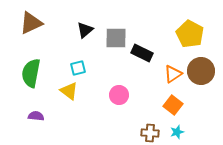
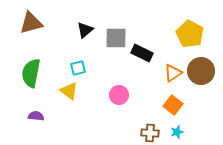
brown triangle: rotated 10 degrees clockwise
orange triangle: moved 1 px up
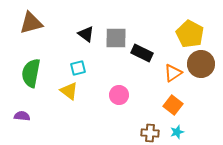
black triangle: moved 1 px right, 4 px down; rotated 42 degrees counterclockwise
brown circle: moved 7 px up
purple semicircle: moved 14 px left
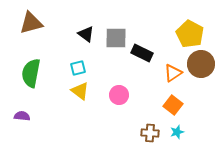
yellow triangle: moved 11 px right
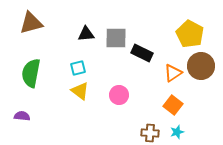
black triangle: rotated 42 degrees counterclockwise
brown circle: moved 2 px down
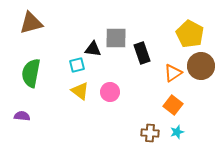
black triangle: moved 7 px right, 15 px down; rotated 12 degrees clockwise
black rectangle: rotated 45 degrees clockwise
cyan square: moved 1 px left, 3 px up
pink circle: moved 9 px left, 3 px up
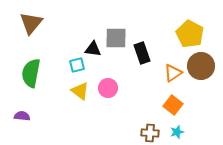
brown triangle: rotated 35 degrees counterclockwise
pink circle: moved 2 px left, 4 px up
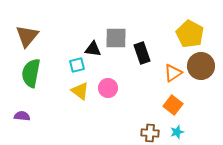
brown triangle: moved 4 px left, 13 px down
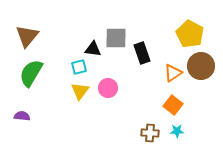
cyan square: moved 2 px right, 2 px down
green semicircle: rotated 20 degrees clockwise
yellow triangle: rotated 30 degrees clockwise
cyan star: moved 1 px up; rotated 16 degrees clockwise
